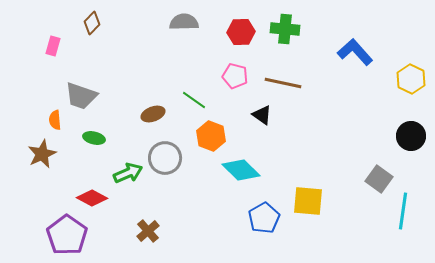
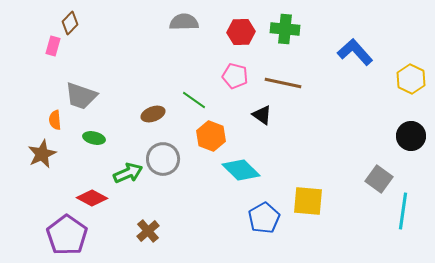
brown diamond: moved 22 px left
gray circle: moved 2 px left, 1 px down
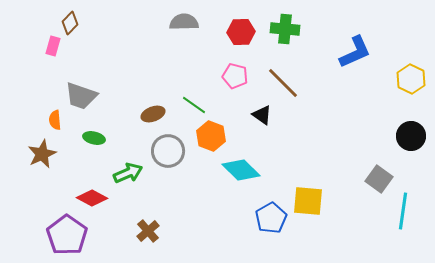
blue L-shape: rotated 108 degrees clockwise
brown line: rotated 33 degrees clockwise
green line: moved 5 px down
gray circle: moved 5 px right, 8 px up
blue pentagon: moved 7 px right
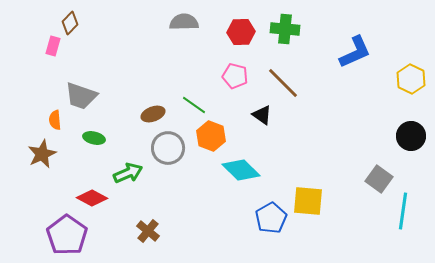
gray circle: moved 3 px up
brown cross: rotated 10 degrees counterclockwise
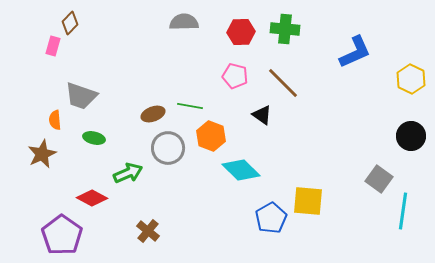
green line: moved 4 px left, 1 px down; rotated 25 degrees counterclockwise
purple pentagon: moved 5 px left
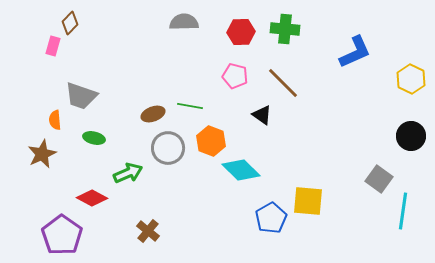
orange hexagon: moved 5 px down
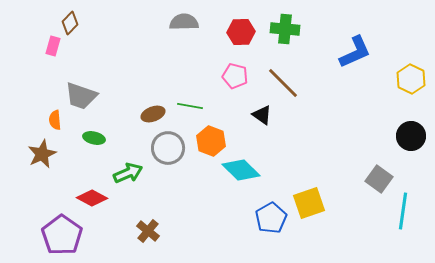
yellow square: moved 1 px right, 2 px down; rotated 24 degrees counterclockwise
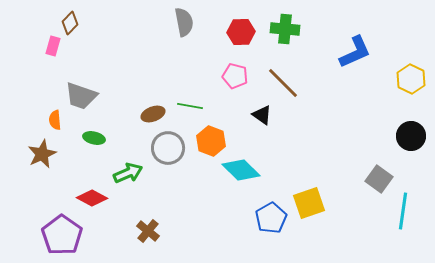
gray semicircle: rotated 80 degrees clockwise
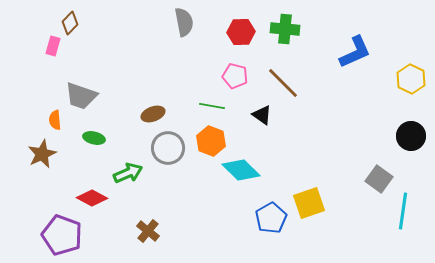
green line: moved 22 px right
purple pentagon: rotated 15 degrees counterclockwise
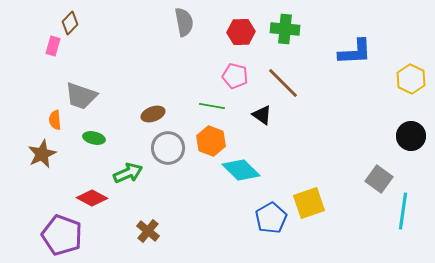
blue L-shape: rotated 21 degrees clockwise
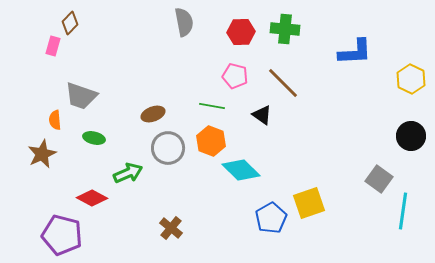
brown cross: moved 23 px right, 3 px up
purple pentagon: rotated 6 degrees counterclockwise
